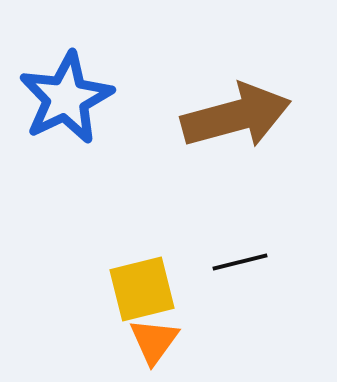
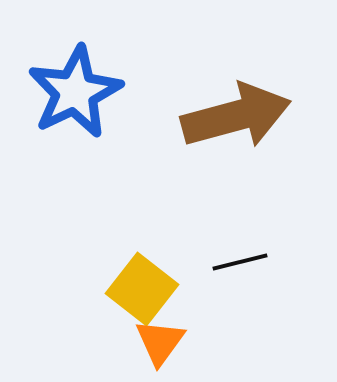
blue star: moved 9 px right, 6 px up
yellow square: rotated 38 degrees counterclockwise
orange triangle: moved 6 px right, 1 px down
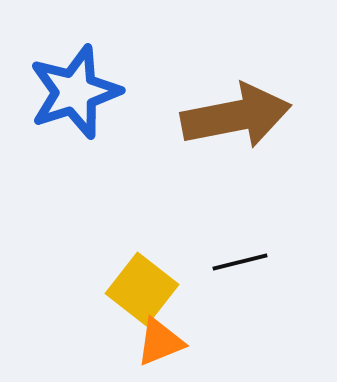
blue star: rotated 8 degrees clockwise
brown arrow: rotated 4 degrees clockwise
orange triangle: rotated 32 degrees clockwise
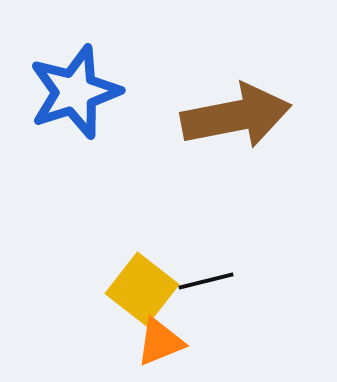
black line: moved 34 px left, 19 px down
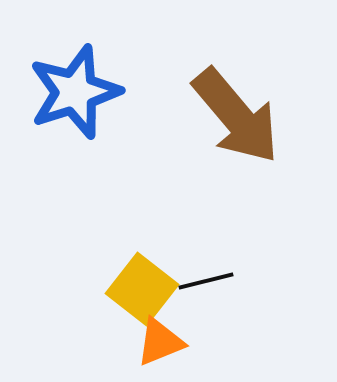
brown arrow: rotated 61 degrees clockwise
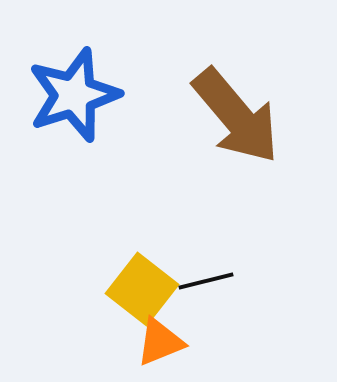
blue star: moved 1 px left, 3 px down
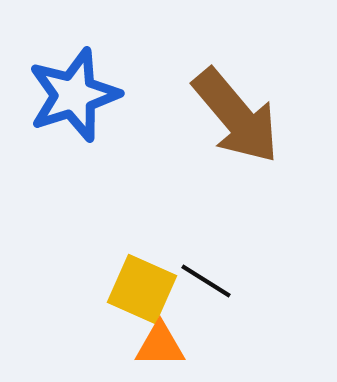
black line: rotated 46 degrees clockwise
yellow square: rotated 14 degrees counterclockwise
orange triangle: moved 3 px down; rotated 22 degrees clockwise
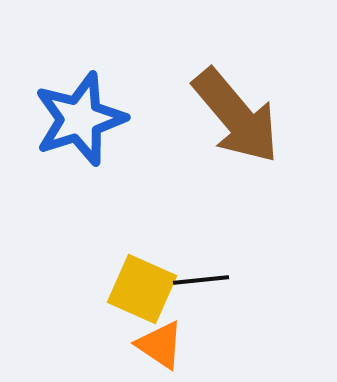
blue star: moved 6 px right, 24 px down
black line: moved 5 px left, 1 px up; rotated 38 degrees counterclockwise
orange triangle: rotated 34 degrees clockwise
